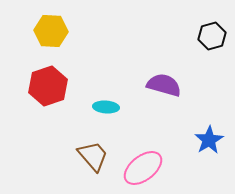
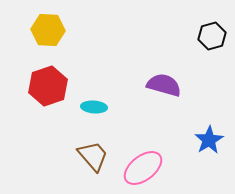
yellow hexagon: moved 3 px left, 1 px up
cyan ellipse: moved 12 px left
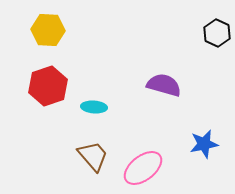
black hexagon: moved 5 px right, 3 px up; rotated 20 degrees counterclockwise
blue star: moved 5 px left, 4 px down; rotated 20 degrees clockwise
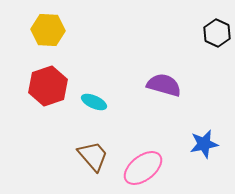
cyan ellipse: moved 5 px up; rotated 20 degrees clockwise
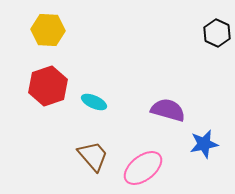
purple semicircle: moved 4 px right, 25 px down
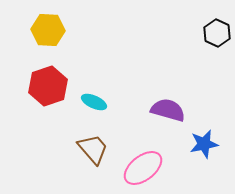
brown trapezoid: moved 7 px up
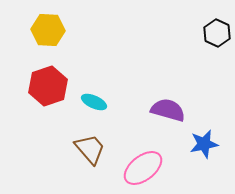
brown trapezoid: moved 3 px left
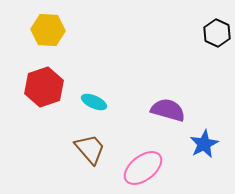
red hexagon: moved 4 px left, 1 px down
blue star: rotated 16 degrees counterclockwise
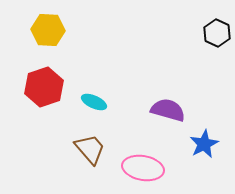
pink ellipse: rotated 48 degrees clockwise
